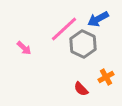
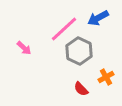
blue arrow: moved 1 px up
gray hexagon: moved 4 px left, 7 px down
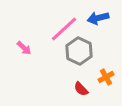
blue arrow: rotated 15 degrees clockwise
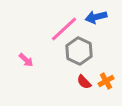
blue arrow: moved 2 px left, 1 px up
pink arrow: moved 2 px right, 12 px down
orange cross: moved 4 px down
red semicircle: moved 3 px right, 7 px up
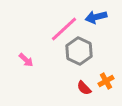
red semicircle: moved 6 px down
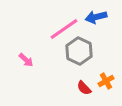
pink line: rotated 8 degrees clockwise
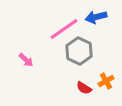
red semicircle: rotated 14 degrees counterclockwise
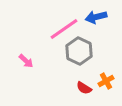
pink arrow: moved 1 px down
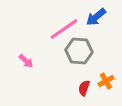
blue arrow: rotated 25 degrees counterclockwise
gray hexagon: rotated 20 degrees counterclockwise
red semicircle: rotated 77 degrees clockwise
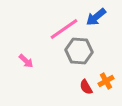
red semicircle: moved 2 px right, 1 px up; rotated 49 degrees counterclockwise
